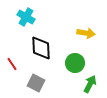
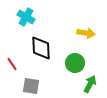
gray square: moved 5 px left, 3 px down; rotated 18 degrees counterclockwise
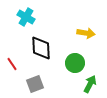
gray square: moved 4 px right, 2 px up; rotated 30 degrees counterclockwise
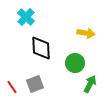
cyan cross: rotated 12 degrees clockwise
red line: moved 23 px down
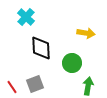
green circle: moved 3 px left
green arrow: moved 2 px left, 2 px down; rotated 18 degrees counterclockwise
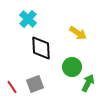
cyan cross: moved 2 px right, 2 px down
yellow arrow: moved 8 px left; rotated 24 degrees clockwise
green circle: moved 4 px down
green arrow: moved 3 px up; rotated 18 degrees clockwise
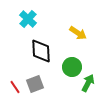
black diamond: moved 3 px down
red line: moved 3 px right
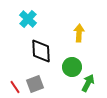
yellow arrow: moved 1 px right; rotated 120 degrees counterclockwise
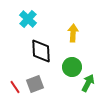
yellow arrow: moved 6 px left
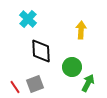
yellow arrow: moved 8 px right, 3 px up
